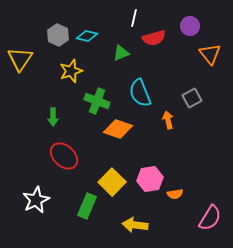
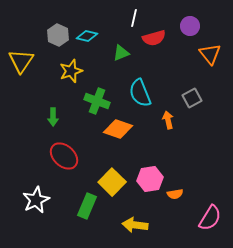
yellow triangle: moved 1 px right, 2 px down
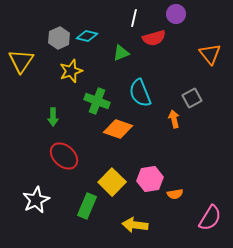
purple circle: moved 14 px left, 12 px up
gray hexagon: moved 1 px right, 3 px down; rotated 10 degrees clockwise
orange arrow: moved 6 px right, 1 px up
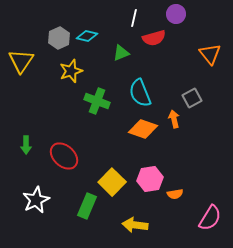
green arrow: moved 27 px left, 28 px down
orange diamond: moved 25 px right
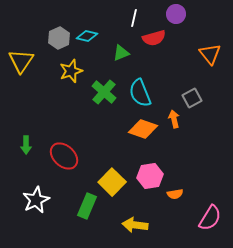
green cross: moved 7 px right, 9 px up; rotated 20 degrees clockwise
pink hexagon: moved 3 px up
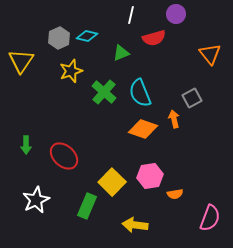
white line: moved 3 px left, 3 px up
pink semicircle: rotated 12 degrees counterclockwise
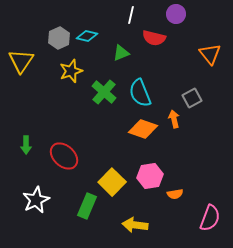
red semicircle: rotated 30 degrees clockwise
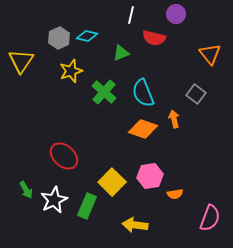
cyan semicircle: moved 3 px right
gray square: moved 4 px right, 4 px up; rotated 24 degrees counterclockwise
green arrow: moved 45 px down; rotated 30 degrees counterclockwise
white star: moved 18 px right
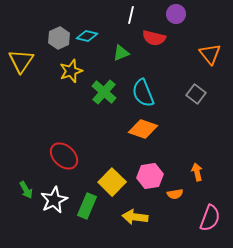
orange arrow: moved 23 px right, 53 px down
yellow arrow: moved 8 px up
